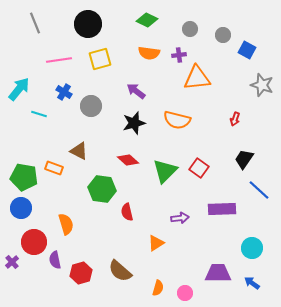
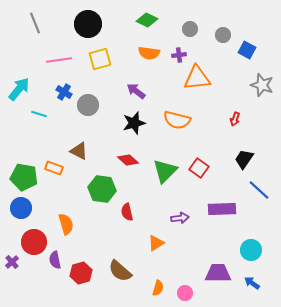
gray circle at (91, 106): moved 3 px left, 1 px up
cyan circle at (252, 248): moved 1 px left, 2 px down
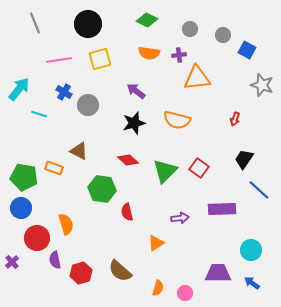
red circle at (34, 242): moved 3 px right, 4 px up
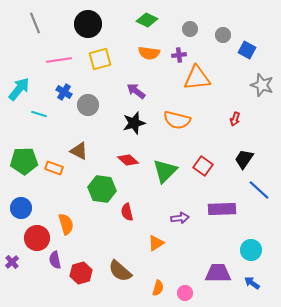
red square at (199, 168): moved 4 px right, 2 px up
green pentagon at (24, 177): moved 16 px up; rotated 12 degrees counterclockwise
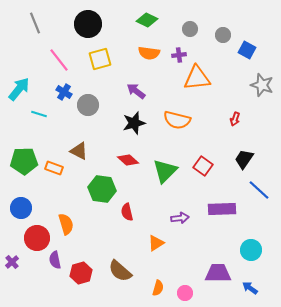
pink line at (59, 60): rotated 60 degrees clockwise
blue arrow at (252, 283): moved 2 px left, 5 px down
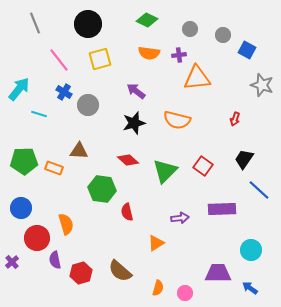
brown triangle at (79, 151): rotated 24 degrees counterclockwise
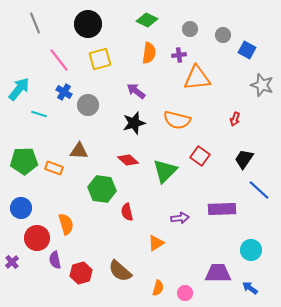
orange semicircle at (149, 53): rotated 90 degrees counterclockwise
red square at (203, 166): moved 3 px left, 10 px up
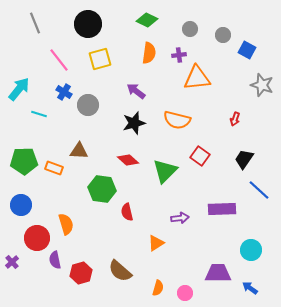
blue circle at (21, 208): moved 3 px up
